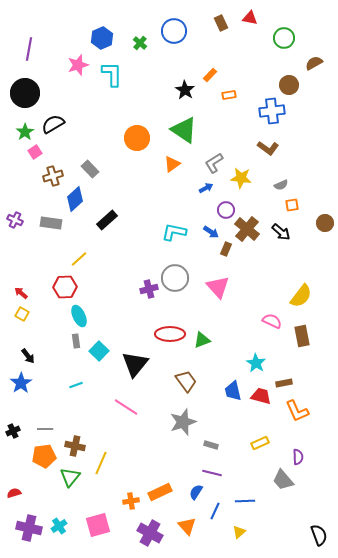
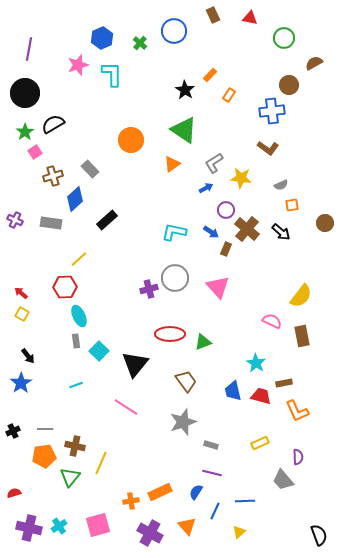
brown rectangle at (221, 23): moved 8 px left, 8 px up
orange rectangle at (229, 95): rotated 48 degrees counterclockwise
orange circle at (137, 138): moved 6 px left, 2 px down
green triangle at (202, 340): moved 1 px right, 2 px down
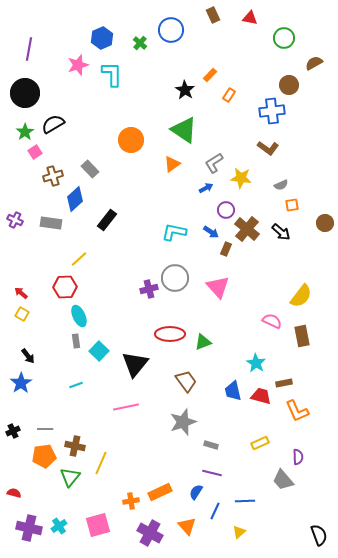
blue circle at (174, 31): moved 3 px left, 1 px up
black rectangle at (107, 220): rotated 10 degrees counterclockwise
pink line at (126, 407): rotated 45 degrees counterclockwise
red semicircle at (14, 493): rotated 32 degrees clockwise
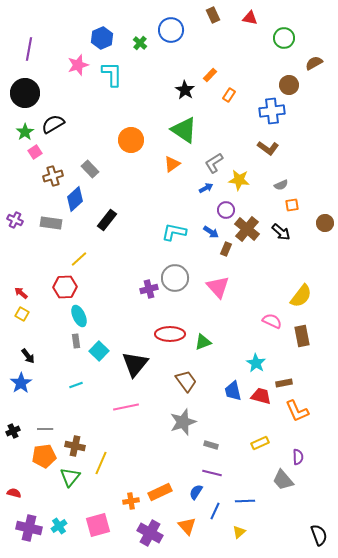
yellow star at (241, 178): moved 2 px left, 2 px down
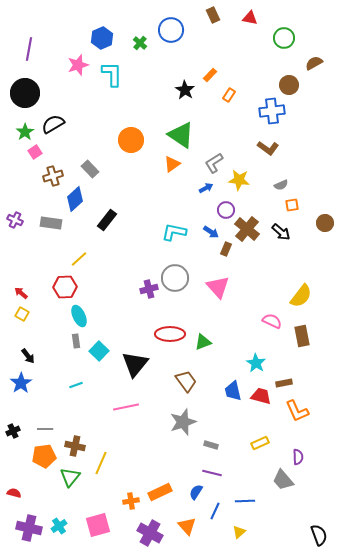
green triangle at (184, 130): moved 3 px left, 5 px down
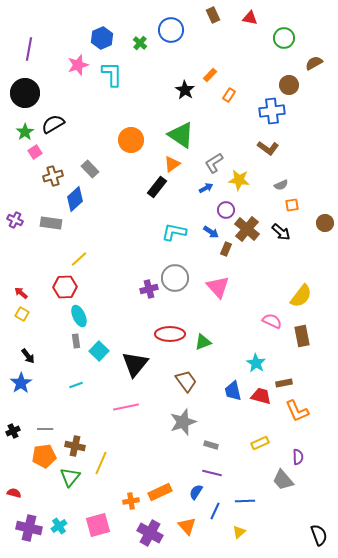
black rectangle at (107, 220): moved 50 px right, 33 px up
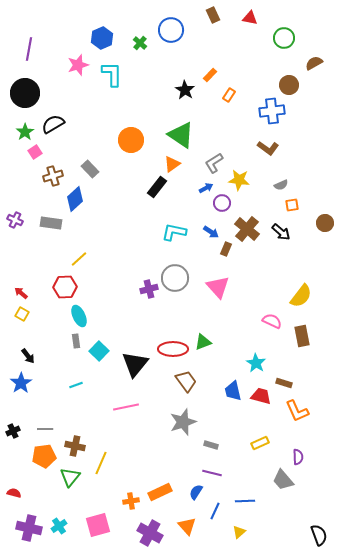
purple circle at (226, 210): moved 4 px left, 7 px up
red ellipse at (170, 334): moved 3 px right, 15 px down
brown rectangle at (284, 383): rotated 28 degrees clockwise
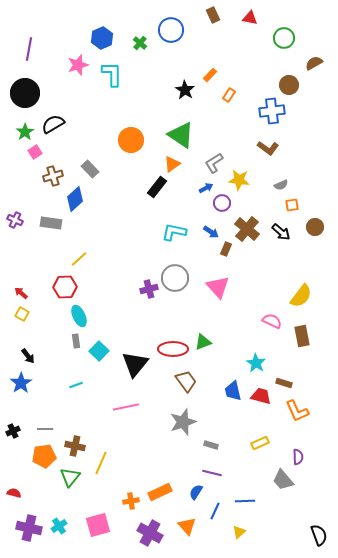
brown circle at (325, 223): moved 10 px left, 4 px down
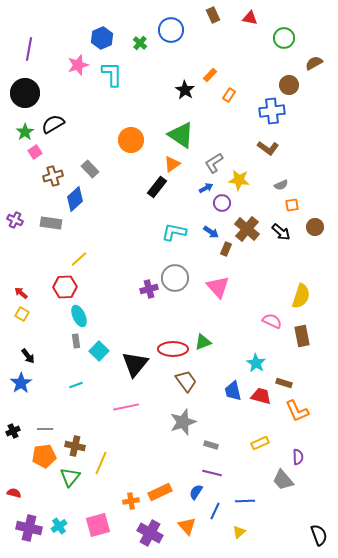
yellow semicircle at (301, 296): rotated 20 degrees counterclockwise
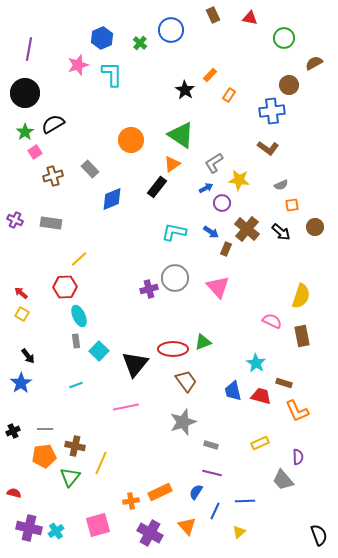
blue diamond at (75, 199): moved 37 px right; rotated 20 degrees clockwise
cyan cross at (59, 526): moved 3 px left, 5 px down
